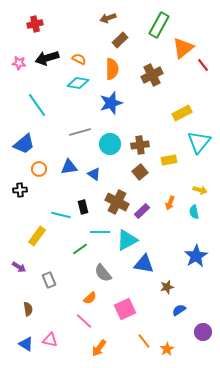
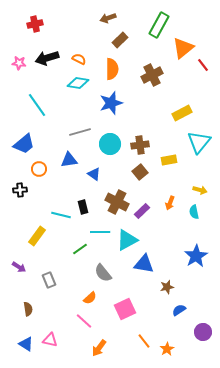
blue triangle at (69, 167): moved 7 px up
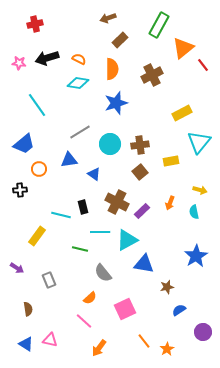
blue star at (111, 103): moved 5 px right
gray line at (80, 132): rotated 15 degrees counterclockwise
yellow rectangle at (169, 160): moved 2 px right, 1 px down
green line at (80, 249): rotated 49 degrees clockwise
purple arrow at (19, 267): moved 2 px left, 1 px down
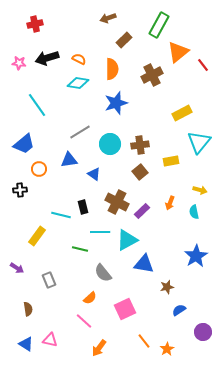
brown rectangle at (120, 40): moved 4 px right
orange triangle at (183, 48): moved 5 px left, 4 px down
